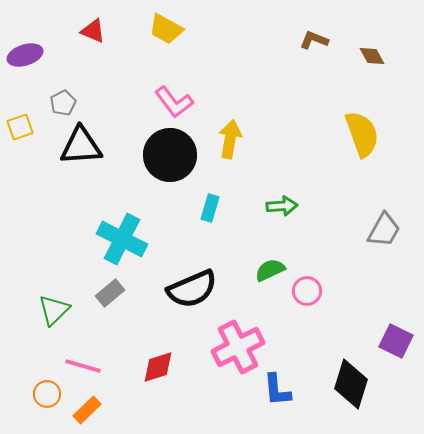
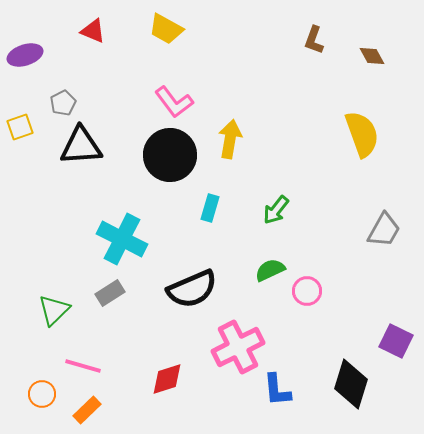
brown L-shape: rotated 92 degrees counterclockwise
green arrow: moved 6 px left, 4 px down; rotated 132 degrees clockwise
gray rectangle: rotated 8 degrees clockwise
red diamond: moved 9 px right, 12 px down
orange circle: moved 5 px left
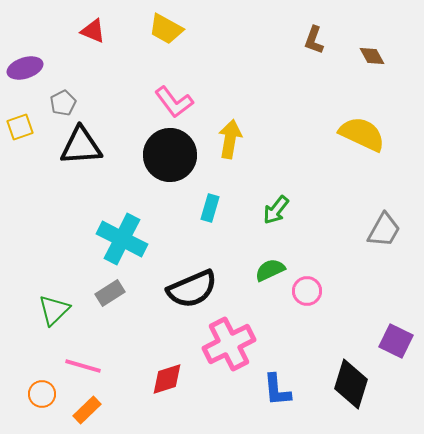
purple ellipse: moved 13 px down
yellow semicircle: rotated 45 degrees counterclockwise
pink cross: moved 9 px left, 3 px up
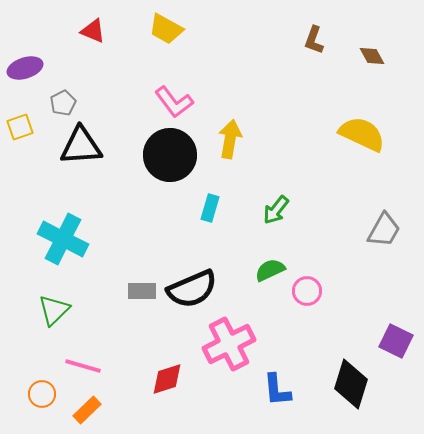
cyan cross: moved 59 px left
gray rectangle: moved 32 px right, 2 px up; rotated 32 degrees clockwise
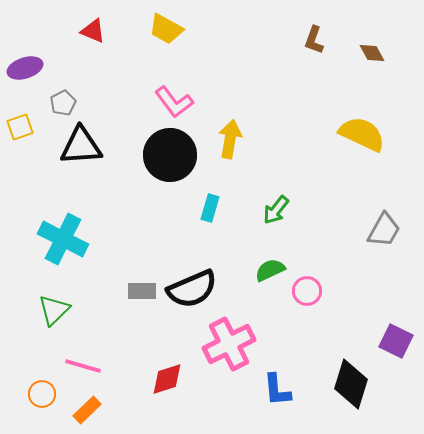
brown diamond: moved 3 px up
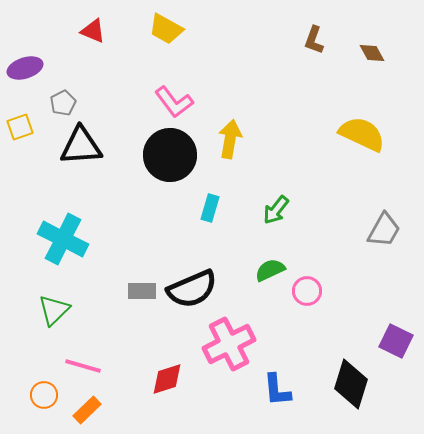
orange circle: moved 2 px right, 1 px down
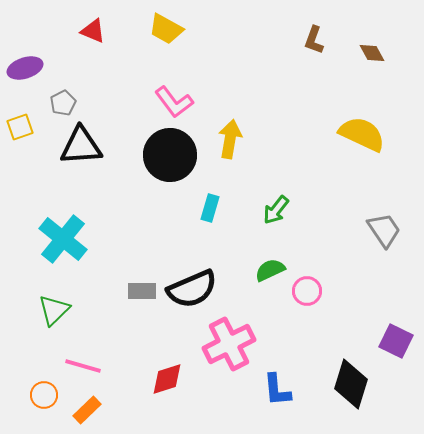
gray trapezoid: rotated 63 degrees counterclockwise
cyan cross: rotated 12 degrees clockwise
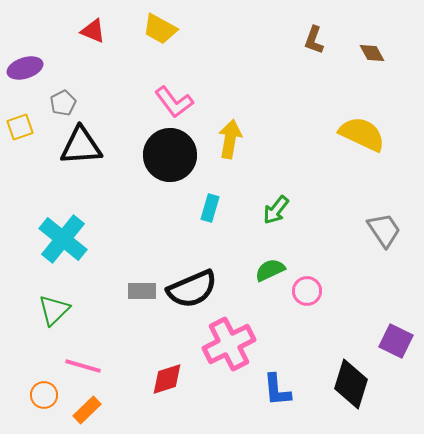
yellow trapezoid: moved 6 px left
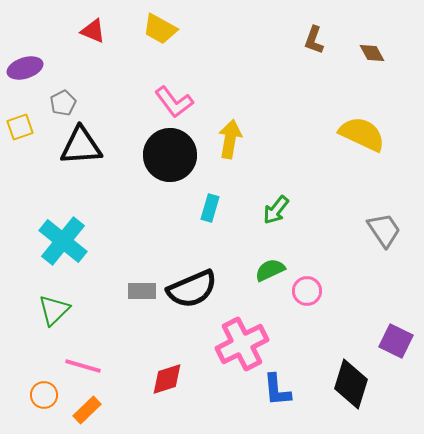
cyan cross: moved 2 px down
pink cross: moved 13 px right
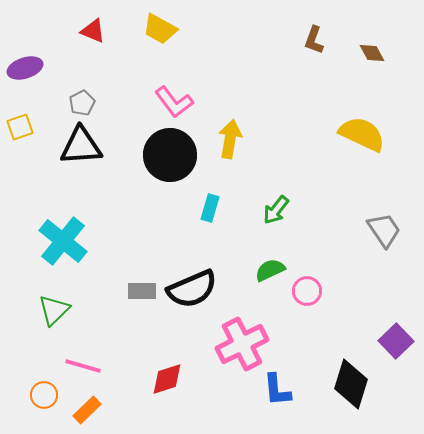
gray pentagon: moved 19 px right
purple square: rotated 20 degrees clockwise
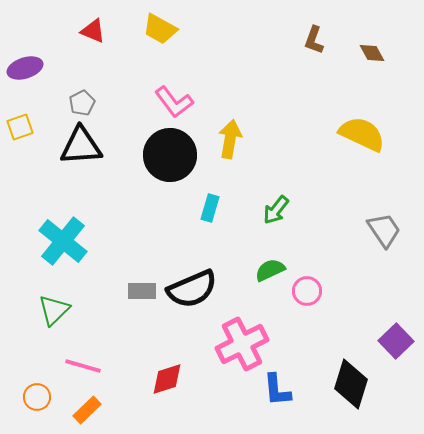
orange circle: moved 7 px left, 2 px down
